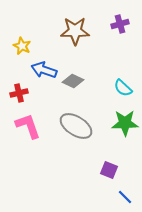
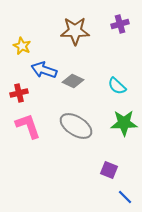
cyan semicircle: moved 6 px left, 2 px up
green star: moved 1 px left
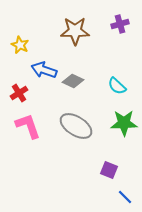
yellow star: moved 2 px left, 1 px up
red cross: rotated 18 degrees counterclockwise
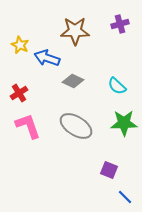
blue arrow: moved 3 px right, 12 px up
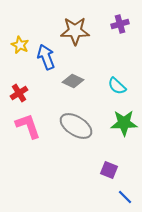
blue arrow: moved 1 px left, 1 px up; rotated 50 degrees clockwise
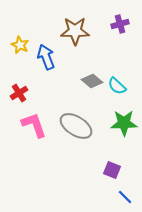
gray diamond: moved 19 px right; rotated 15 degrees clockwise
pink L-shape: moved 6 px right, 1 px up
purple square: moved 3 px right
